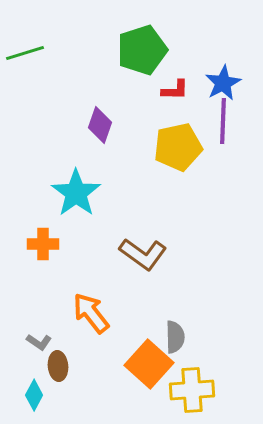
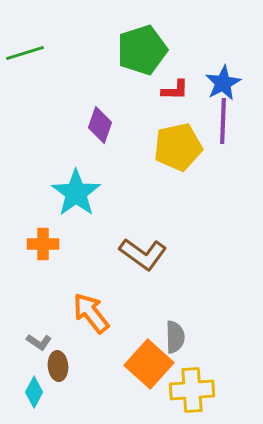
cyan diamond: moved 3 px up
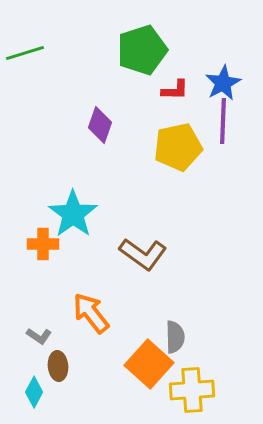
cyan star: moved 3 px left, 21 px down
gray L-shape: moved 6 px up
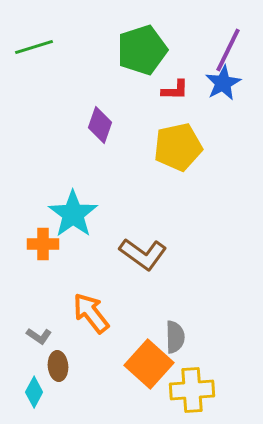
green line: moved 9 px right, 6 px up
purple line: moved 5 px right, 71 px up; rotated 24 degrees clockwise
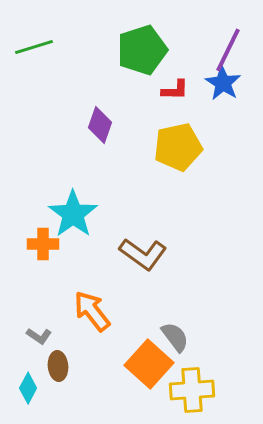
blue star: rotated 12 degrees counterclockwise
orange arrow: moved 1 px right, 2 px up
gray semicircle: rotated 36 degrees counterclockwise
cyan diamond: moved 6 px left, 4 px up
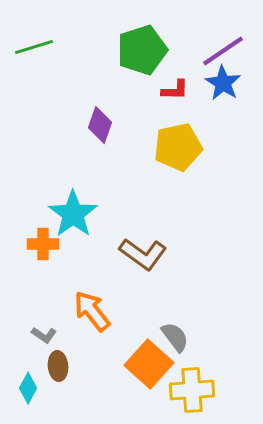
purple line: moved 5 px left, 1 px down; rotated 30 degrees clockwise
gray L-shape: moved 5 px right, 1 px up
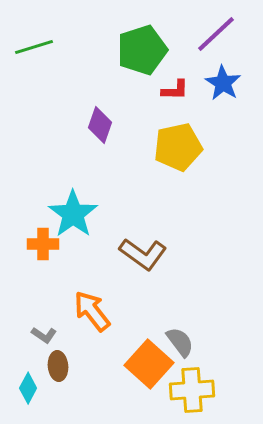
purple line: moved 7 px left, 17 px up; rotated 9 degrees counterclockwise
gray semicircle: moved 5 px right, 5 px down
